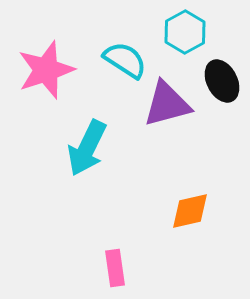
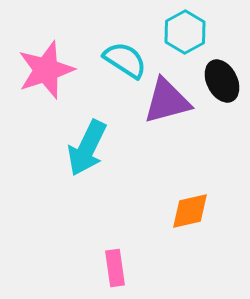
purple triangle: moved 3 px up
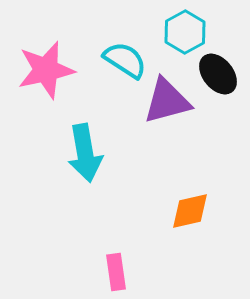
pink star: rotated 6 degrees clockwise
black ellipse: moved 4 px left, 7 px up; rotated 12 degrees counterclockwise
cyan arrow: moved 2 px left, 5 px down; rotated 36 degrees counterclockwise
pink rectangle: moved 1 px right, 4 px down
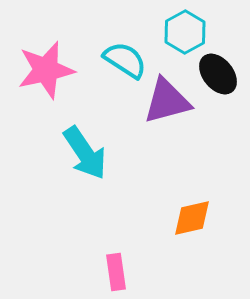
cyan arrow: rotated 24 degrees counterclockwise
orange diamond: moved 2 px right, 7 px down
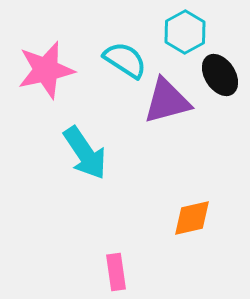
black ellipse: moved 2 px right, 1 px down; rotated 6 degrees clockwise
